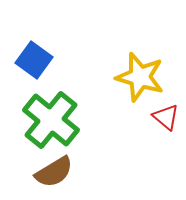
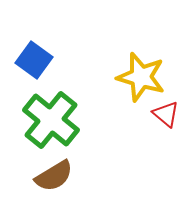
yellow star: moved 1 px right
red triangle: moved 3 px up
brown semicircle: moved 4 px down
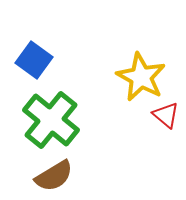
yellow star: rotated 12 degrees clockwise
red triangle: moved 1 px down
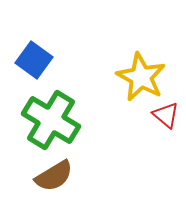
green cross: rotated 8 degrees counterclockwise
